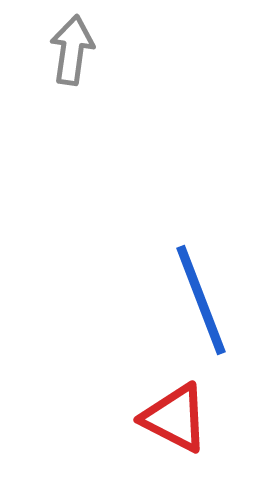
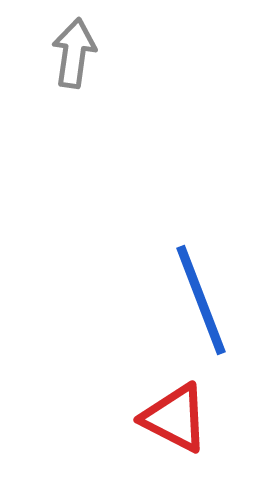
gray arrow: moved 2 px right, 3 px down
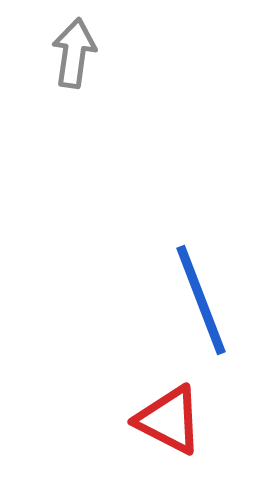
red triangle: moved 6 px left, 2 px down
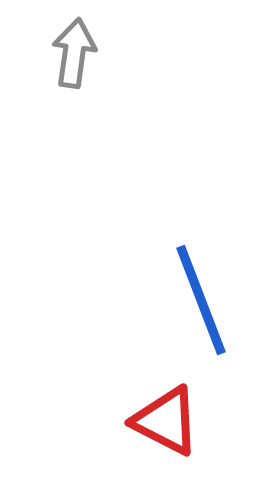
red triangle: moved 3 px left, 1 px down
